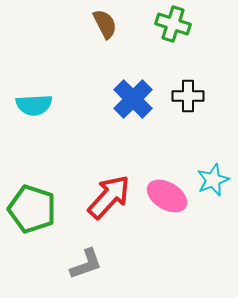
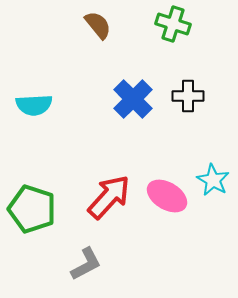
brown semicircle: moved 7 px left, 1 px down; rotated 12 degrees counterclockwise
cyan star: rotated 20 degrees counterclockwise
gray L-shape: rotated 9 degrees counterclockwise
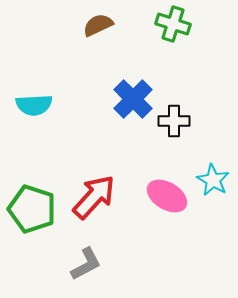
brown semicircle: rotated 76 degrees counterclockwise
black cross: moved 14 px left, 25 px down
red arrow: moved 15 px left
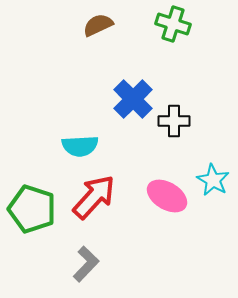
cyan semicircle: moved 46 px right, 41 px down
gray L-shape: rotated 18 degrees counterclockwise
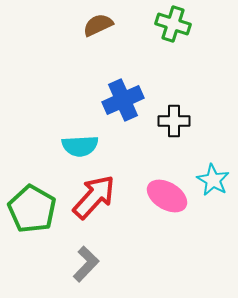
blue cross: moved 10 px left, 1 px down; rotated 21 degrees clockwise
green pentagon: rotated 12 degrees clockwise
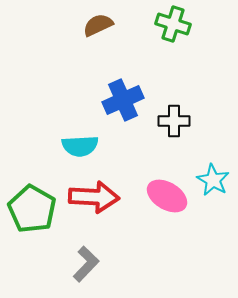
red arrow: rotated 51 degrees clockwise
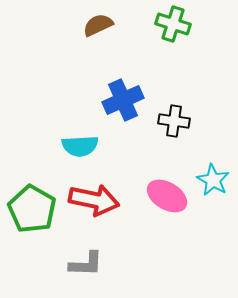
black cross: rotated 8 degrees clockwise
red arrow: moved 3 px down; rotated 9 degrees clockwise
gray L-shape: rotated 48 degrees clockwise
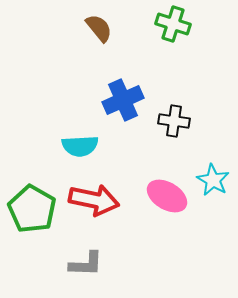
brown semicircle: moved 1 px right, 3 px down; rotated 76 degrees clockwise
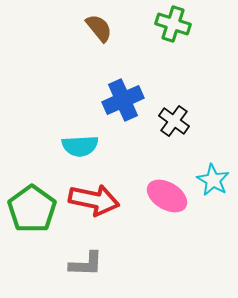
black cross: rotated 28 degrees clockwise
green pentagon: rotated 6 degrees clockwise
